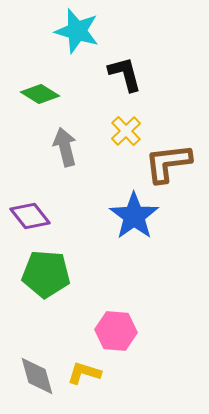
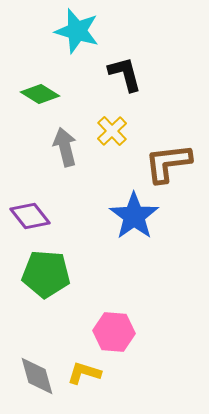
yellow cross: moved 14 px left
pink hexagon: moved 2 px left, 1 px down
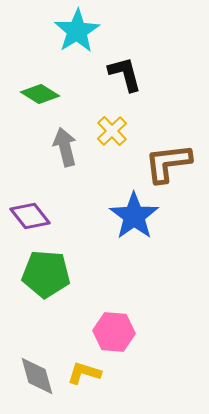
cyan star: rotated 24 degrees clockwise
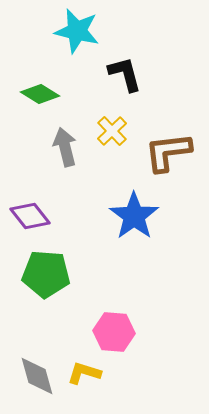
cyan star: rotated 27 degrees counterclockwise
brown L-shape: moved 11 px up
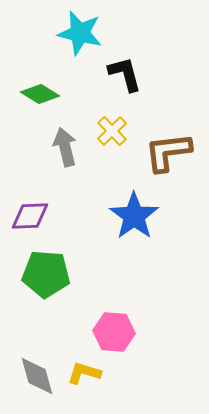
cyan star: moved 3 px right, 2 px down
purple diamond: rotated 54 degrees counterclockwise
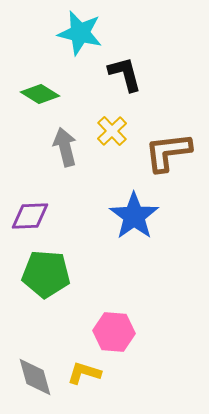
gray diamond: moved 2 px left, 1 px down
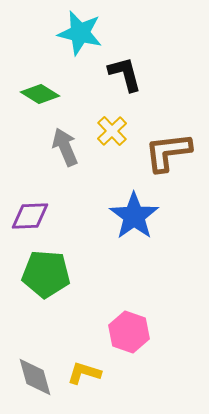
gray arrow: rotated 9 degrees counterclockwise
pink hexagon: moved 15 px right; rotated 15 degrees clockwise
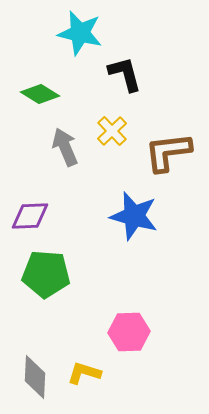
blue star: rotated 21 degrees counterclockwise
pink hexagon: rotated 21 degrees counterclockwise
gray diamond: rotated 18 degrees clockwise
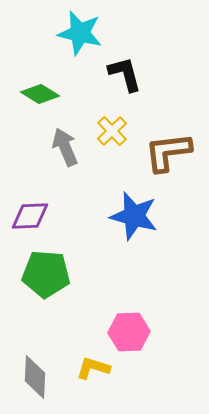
yellow L-shape: moved 9 px right, 5 px up
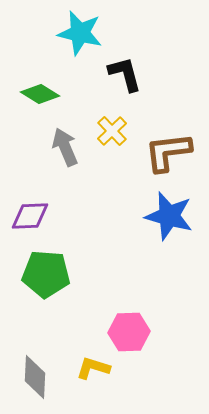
blue star: moved 35 px right
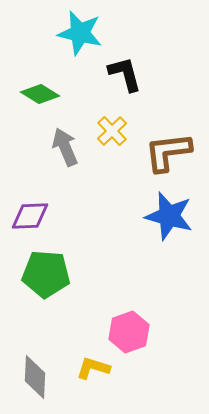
pink hexagon: rotated 18 degrees counterclockwise
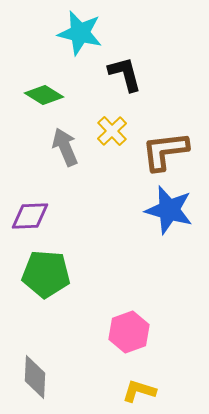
green diamond: moved 4 px right, 1 px down
brown L-shape: moved 3 px left, 1 px up
blue star: moved 6 px up
yellow L-shape: moved 46 px right, 23 px down
